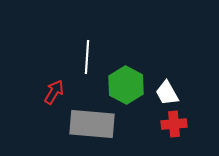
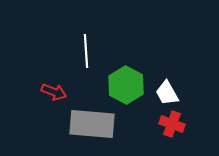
white line: moved 1 px left, 6 px up; rotated 8 degrees counterclockwise
red arrow: rotated 80 degrees clockwise
red cross: moved 2 px left; rotated 25 degrees clockwise
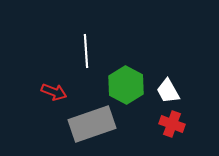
white trapezoid: moved 1 px right, 2 px up
gray rectangle: rotated 24 degrees counterclockwise
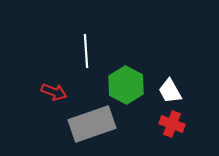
white trapezoid: moved 2 px right
